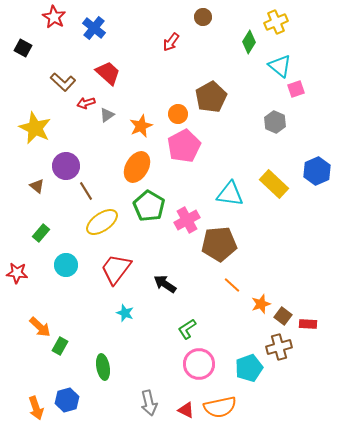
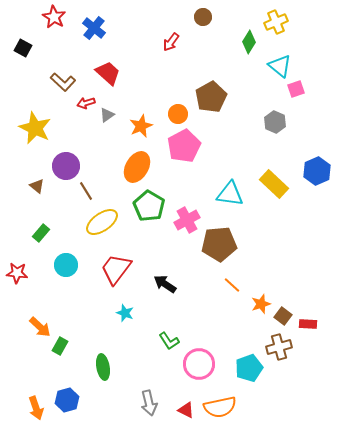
green L-shape at (187, 329): moved 18 px left, 12 px down; rotated 90 degrees counterclockwise
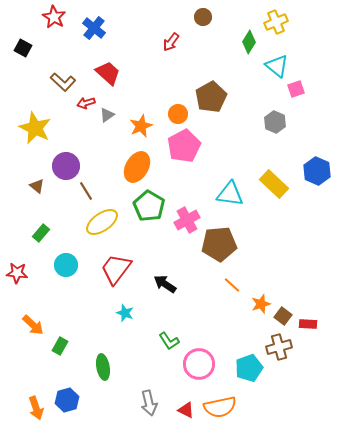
cyan triangle at (280, 66): moved 3 px left
blue hexagon at (317, 171): rotated 12 degrees counterclockwise
orange arrow at (40, 327): moved 7 px left, 2 px up
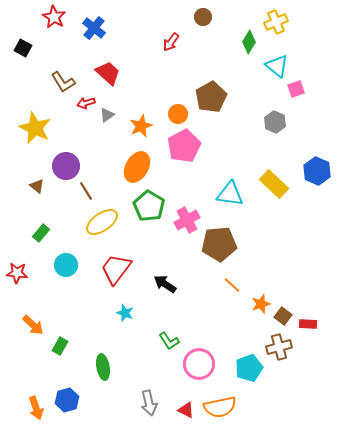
brown L-shape at (63, 82): rotated 15 degrees clockwise
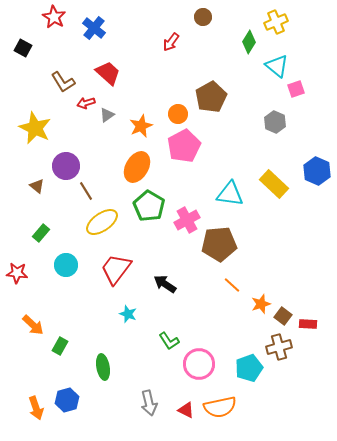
cyan star at (125, 313): moved 3 px right, 1 px down
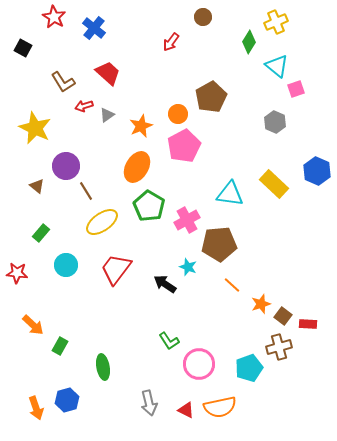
red arrow at (86, 103): moved 2 px left, 3 px down
cyan star at (128, 314): moved 60 px right, 47 px up
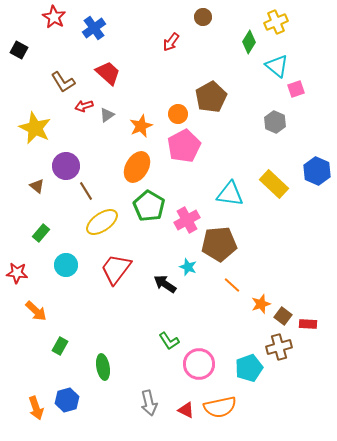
blue cross at (94, 28): rotated 15 degrees clockwise
black square at (23, 48): moved 4 px left, 2 px down
orange arrow at (33, 325): moved 3 px right, 14 px up
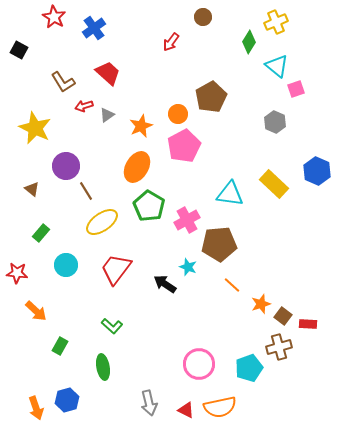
brown triangle at (37, 186): moved 5 px left, 3 px down
green L-shape at (169, 341): moved 57 px left, 15 px up; rotated 15 degrees counterclockwise
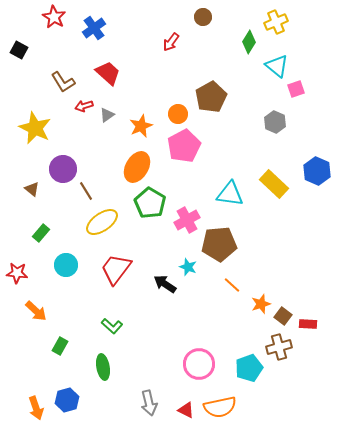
purple circle at (66, 166): moved 3 px left, 3 px down
green pentagon at (149, 206): moved 1 px right, 3 px up
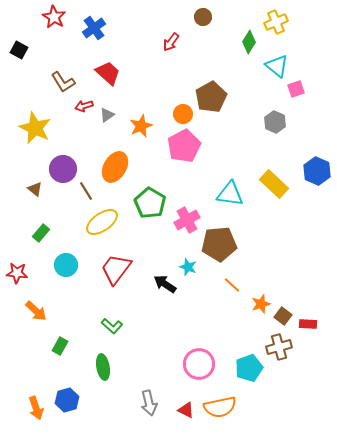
orange circle at (178, 114): moved 5 px right
orange ellipse at (137, 167): moved 22 px left
brown triangle at (32, 189): moved 3 px right
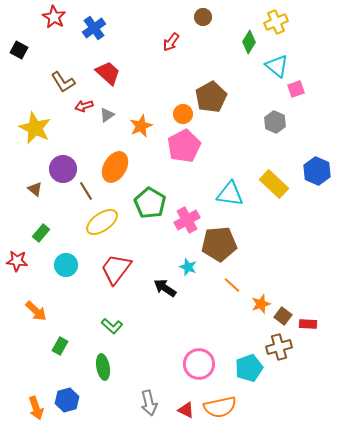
red star at (17, 273): moved 12 px up
black arrow at (165, 284): moved 4 px down
